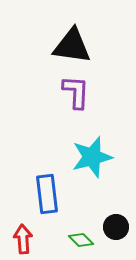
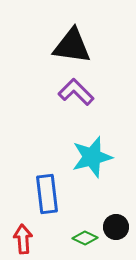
purple L-shape: rotated 48 degrees counterclockwise
green diamond: moved 4 px right, 2 px up; rotated 20 degrees counterclockwise
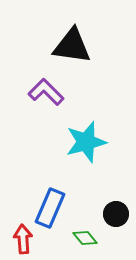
purple L-shape: moved 30 px left
cyan star: moved 6 px left, 15 px up
blue rectangle: moved 3 px right, 14 px down; rotated 30 degrees clockwise
black circle: moved 13 px up
green diamond: rotated 25 degrees clockwise
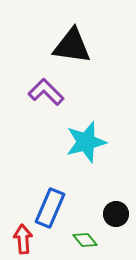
green diamond: moved 2 px down
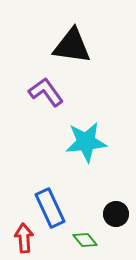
purple L-shape: rotated 9 degrees clockwise
cyan star: rotated 9 degrees clockwise
blue rectangle: rotated 48 degrees counterclockwise
red arrow: moved 1 px right, 1 px up
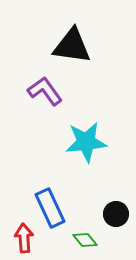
purple L-shape: moved 1 px left, 1 px up
